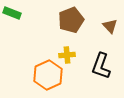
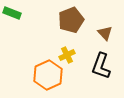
brown triangle: moved 5 px left, 7 px down
yellow cross: rotated 21 degrees counterclockwise
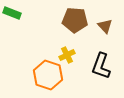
brown pentagon: moved 4 px right; rotated 25 degrees clockwise
brown triangle: moved 7 px up
orange hexagon: rotated 16 degrees counterclockwise
